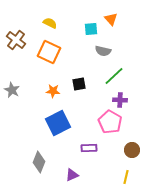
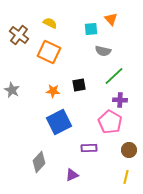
brown cross: moved 3 px right, 5 px up
black square: moved 1 px down
blue square: moved 1 px right, 1 px up
brown circle: moved 3 px left
gray diamond: rotated 20 degrees clockwise
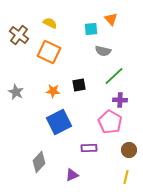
gray star: moved 4 px right, 2 px down
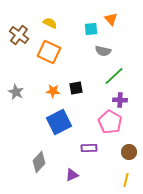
black square: moved 3 px left, 3 px down
brown circle: moved 2 px down
yellow line: moved 3 px down
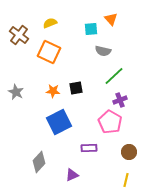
yellow semicircle: rotated 48 degrees counterclockwise
purple cross: rotated 24 degrees counterclockwise
